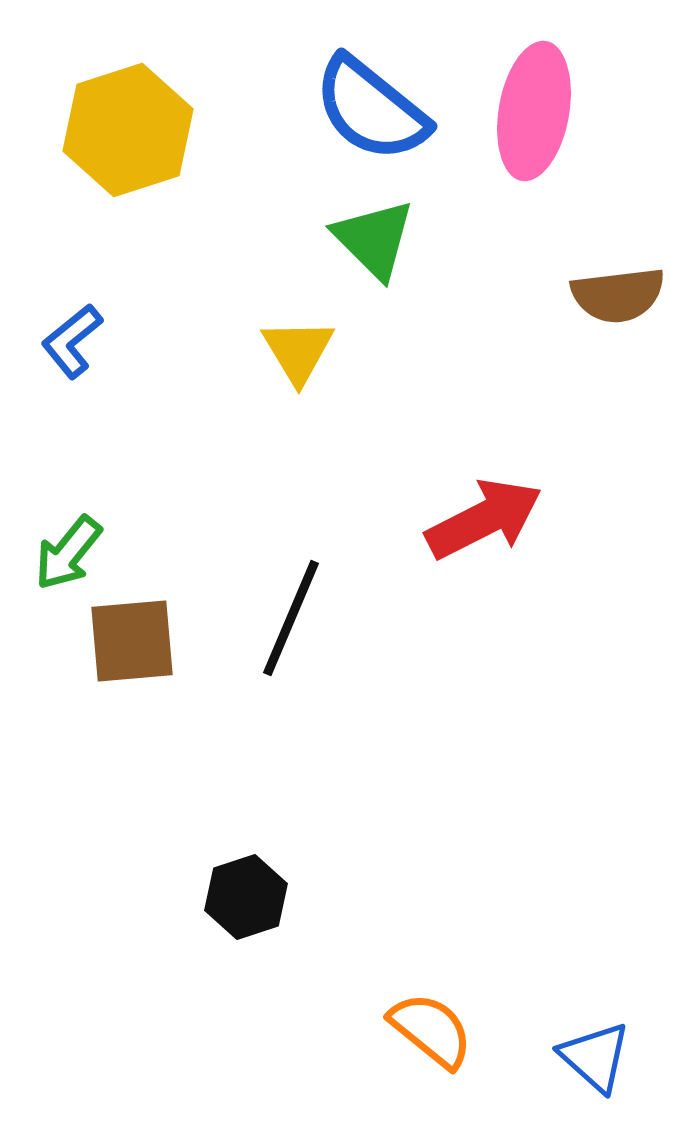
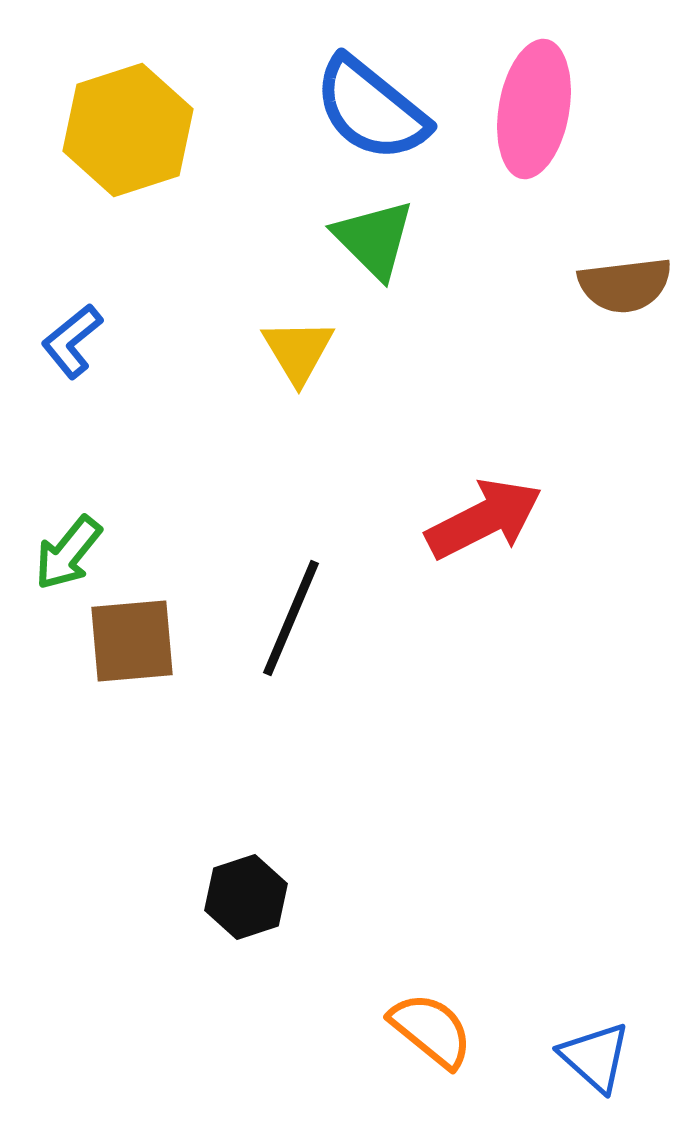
pink ellipse: moved 2 px up
brown semicircle: moved 7 px right, 10 px up
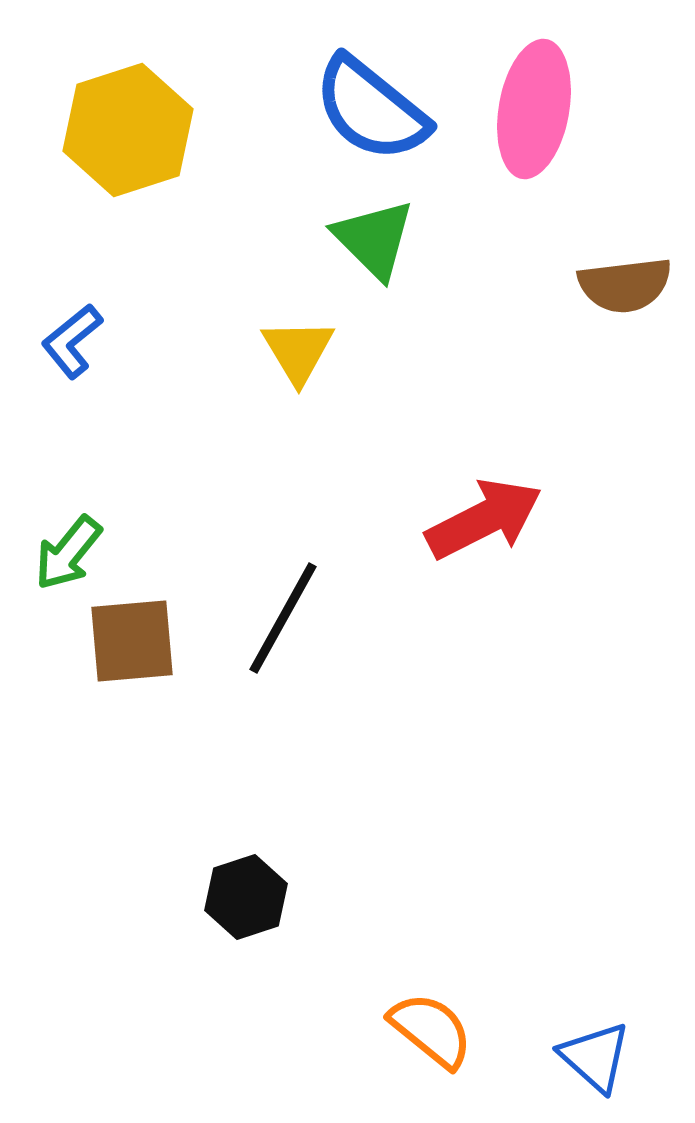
black line: moved 8 px left; rotated 6 degrees clockwise
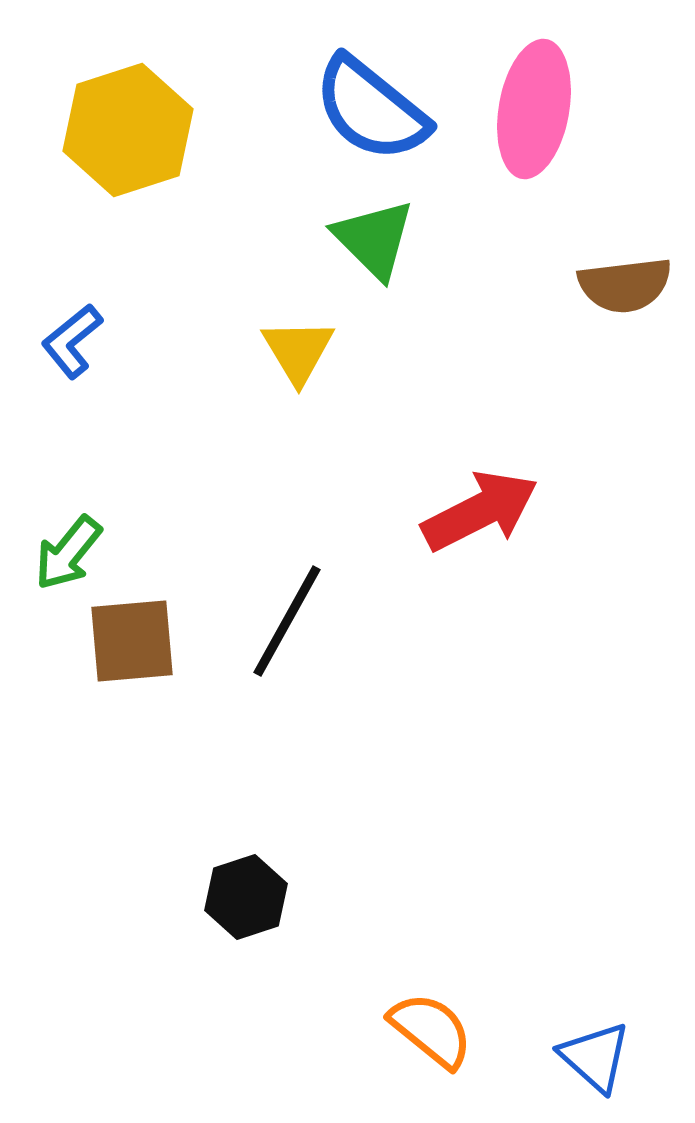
red arrow: moved 4 px left, 8 px up
black line: moved 4 px right, 3 px down
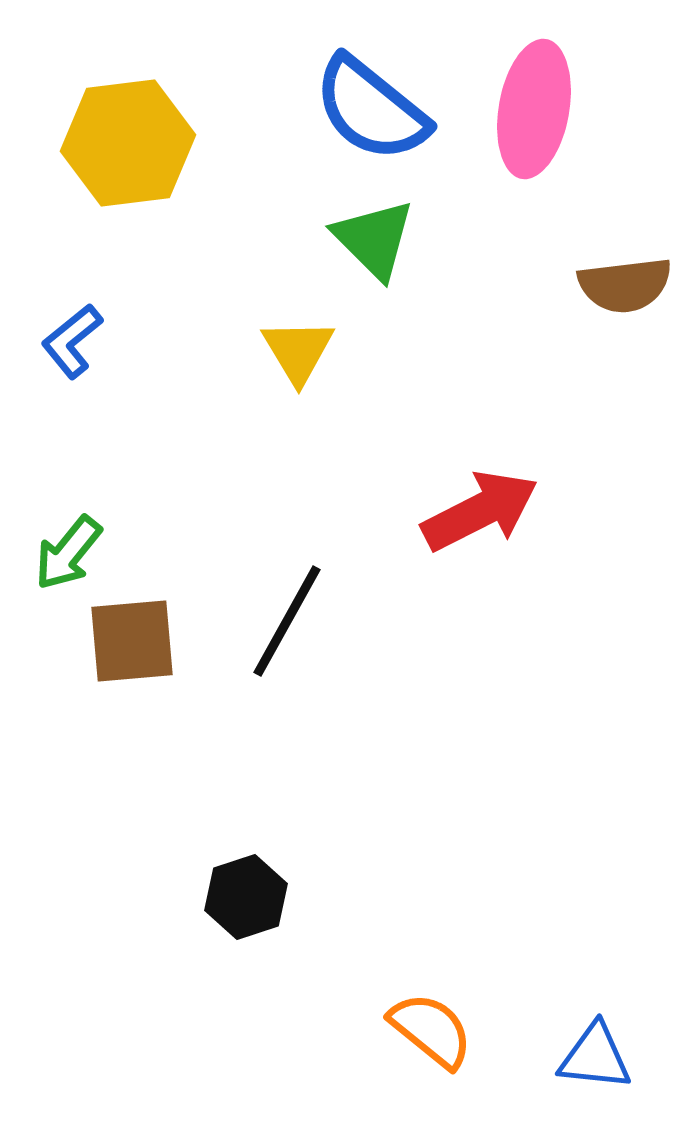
yellow hexagon: moved 13 px down; rotated 11 degrees clockwise
blue triangle: rotated 36 degrees counterclockwise
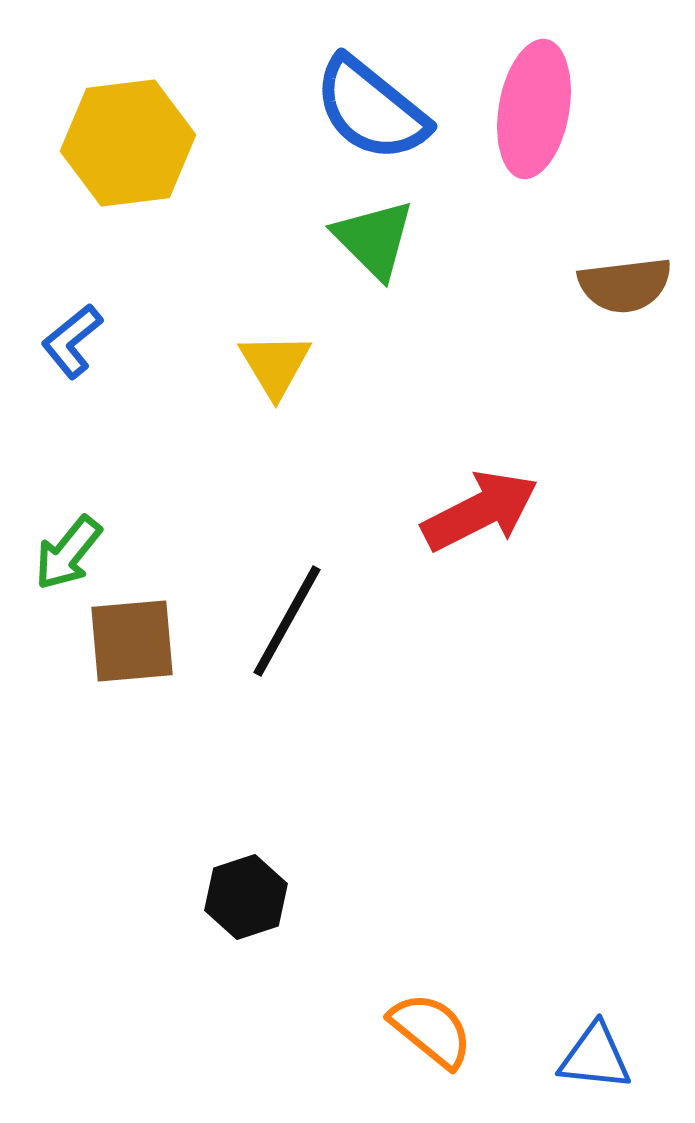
yellow triangle: moved 23 px left, 14 px down
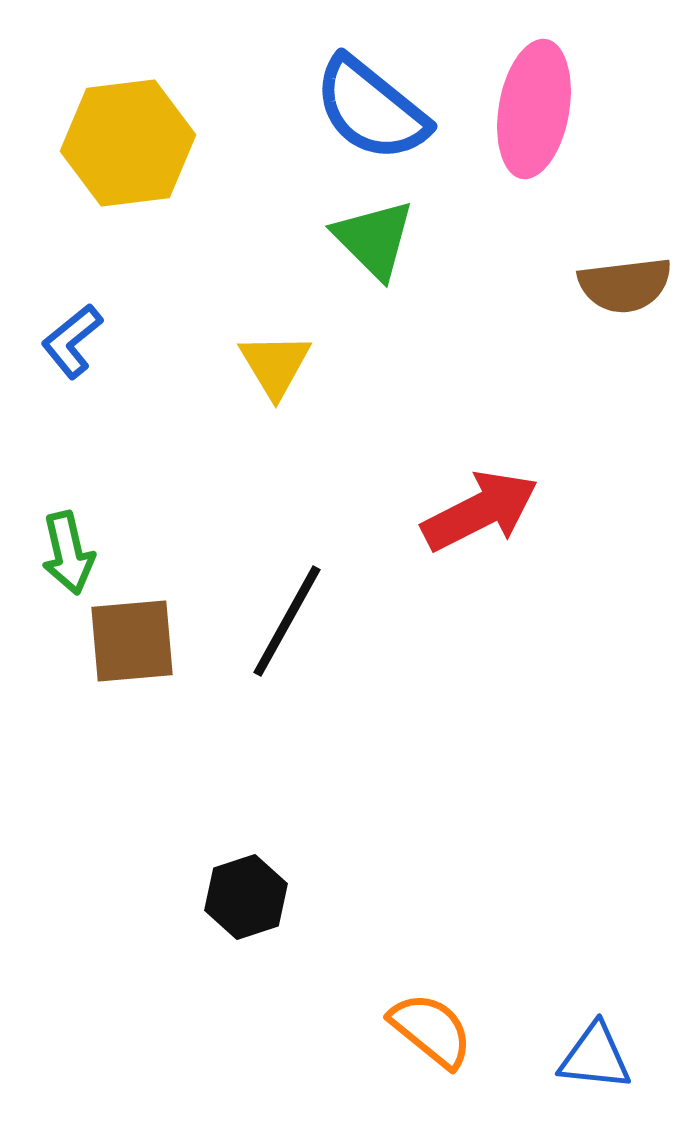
green arrow: rotated 52 degrees counterclockwise
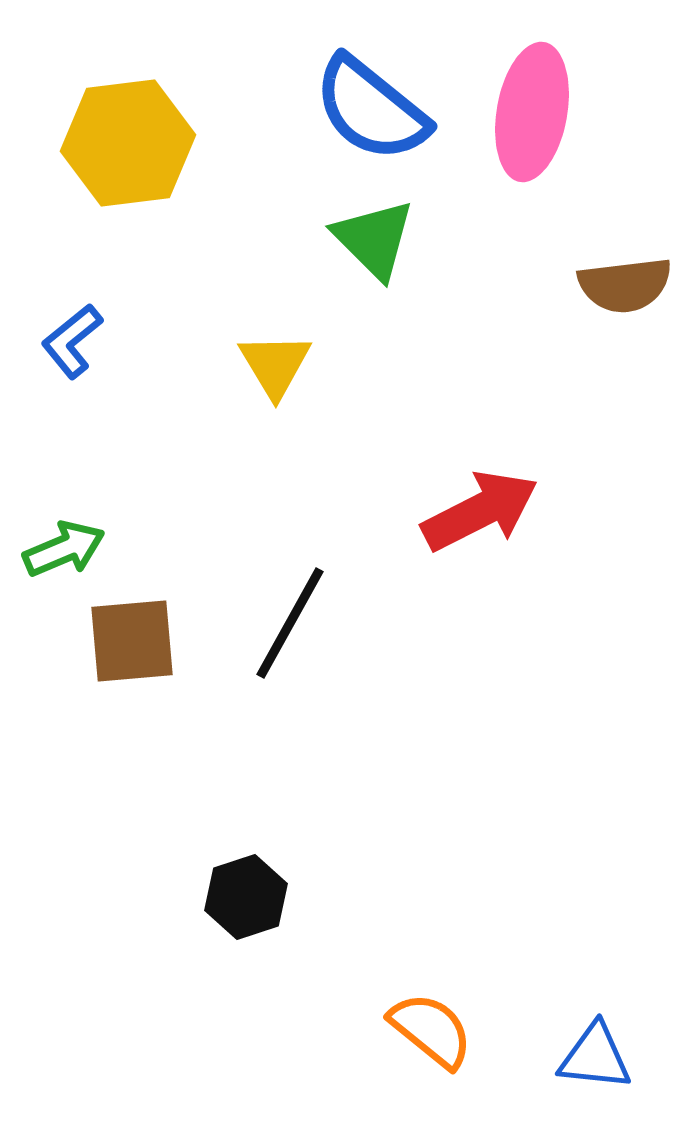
pink ellipse: moved 2 px left, 3 px down
green arrow: moved 4 px left, 4 px up; rotated 100 degrees counterclockwise
black line: moved 3 px right, 2 px down
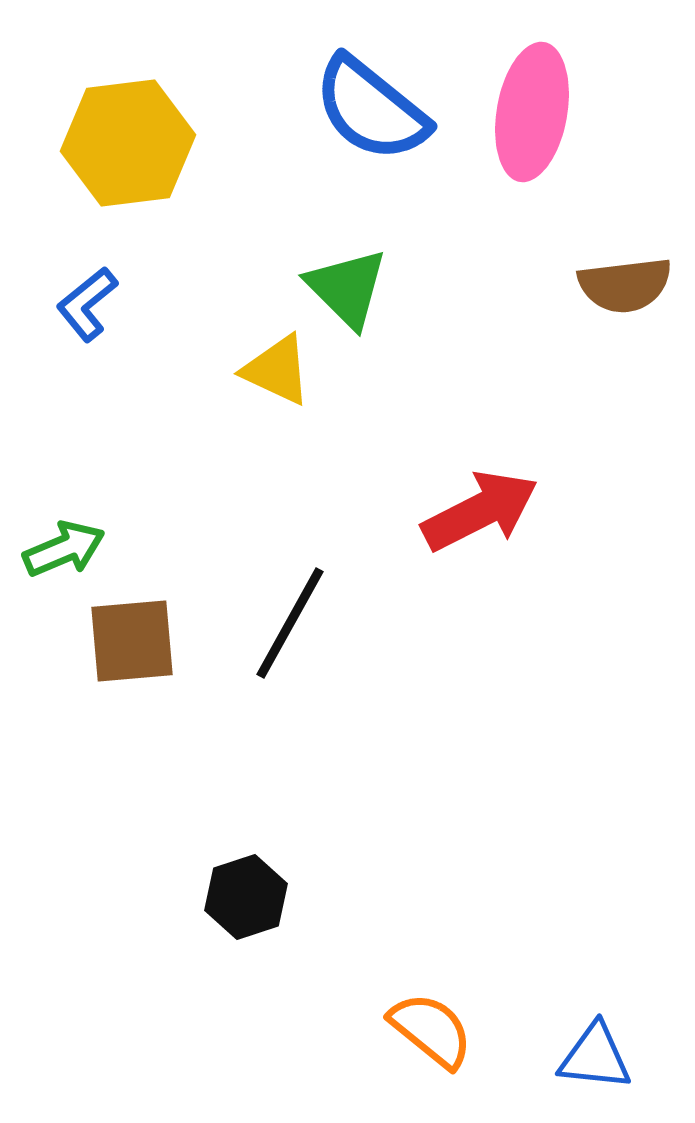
green triangle: moved 27 px left, 49 px down
blue L-shape: moved 15 px right, 37 px up
yellow triangle: moved 2 px right, 5 px down; rotated 34 degrees counterclockwise
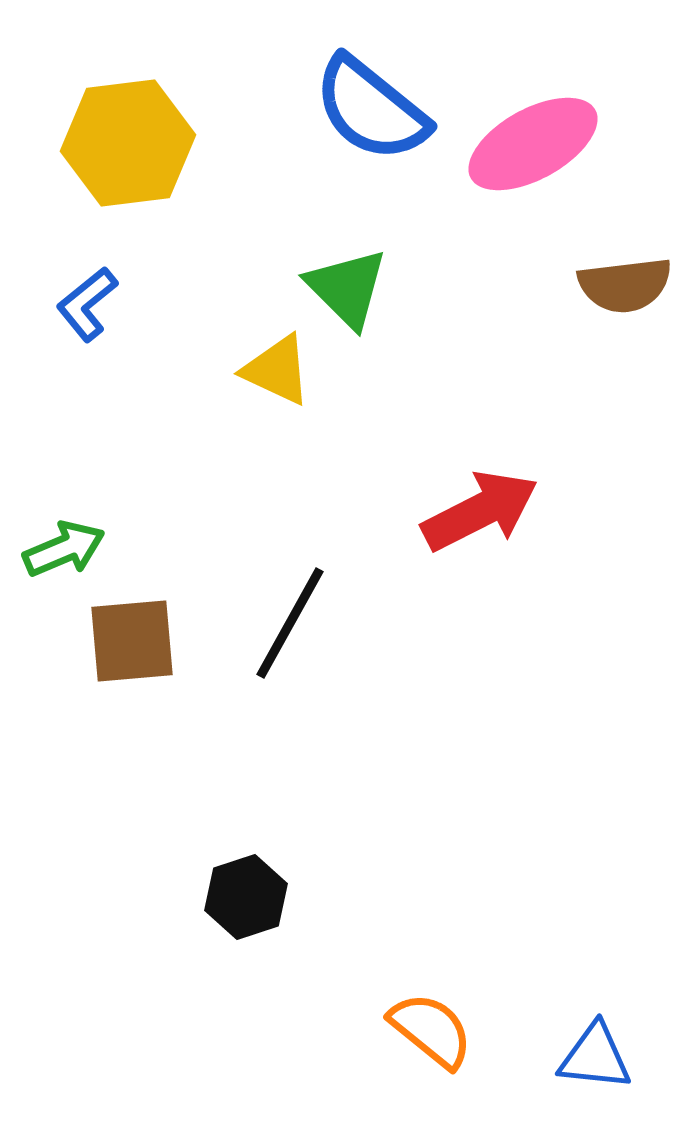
pink ellipse: moved 1 px right, 32 px down; rotated 51 degrees clockwise
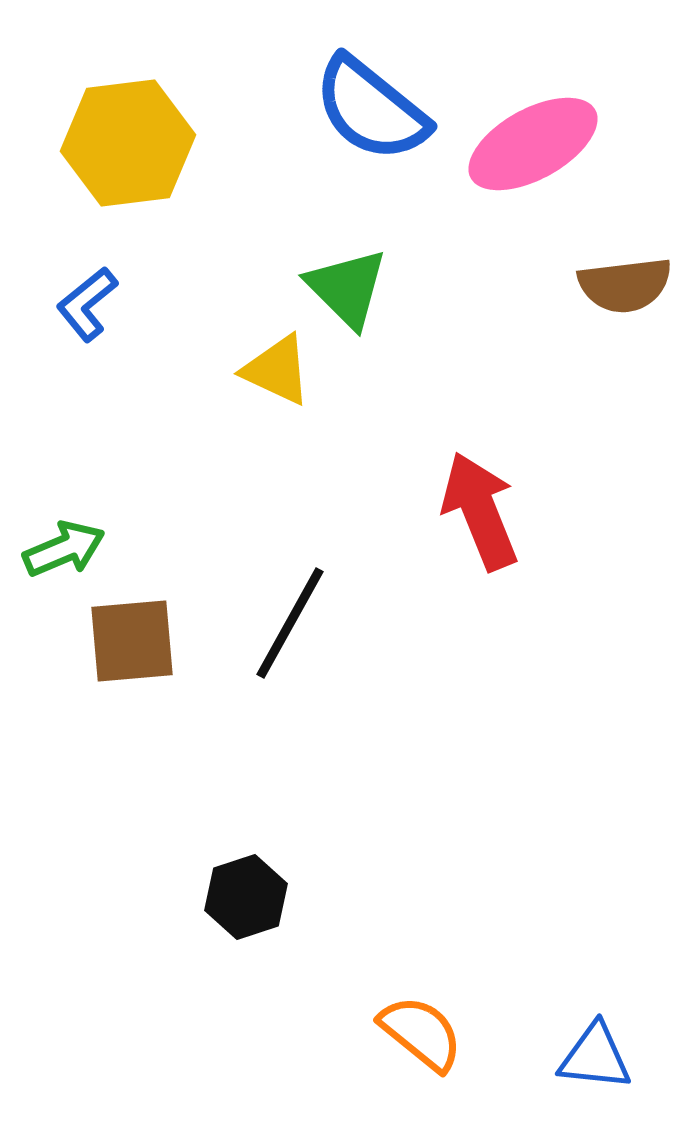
red arrow: rotated 85 degrees counterclockwise
orange semicircle: moved 10 px left, 3 px down
